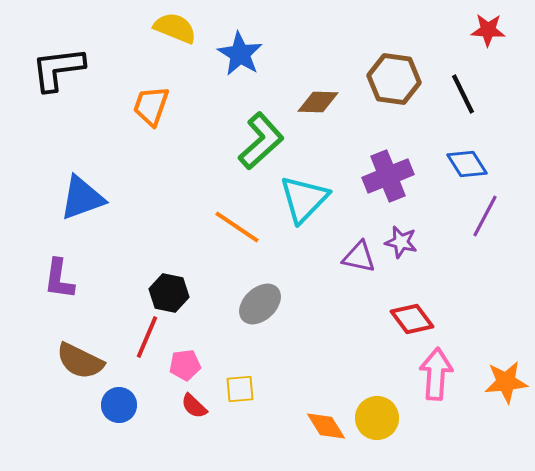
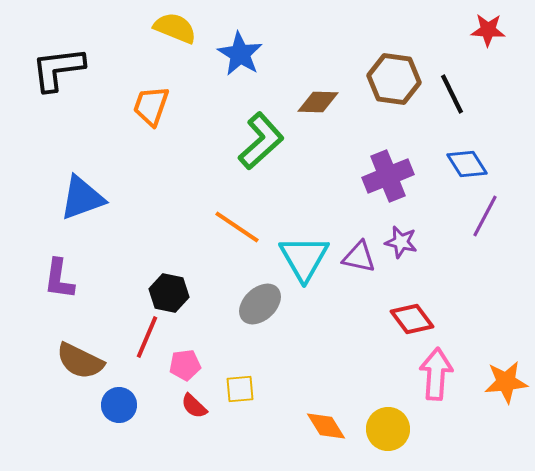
black line: moved 11 px left
cyan triangle: moved 59 px down; rotated 14 degrees counterclockwise
yellow circle: moved 11 px right, 11 px down
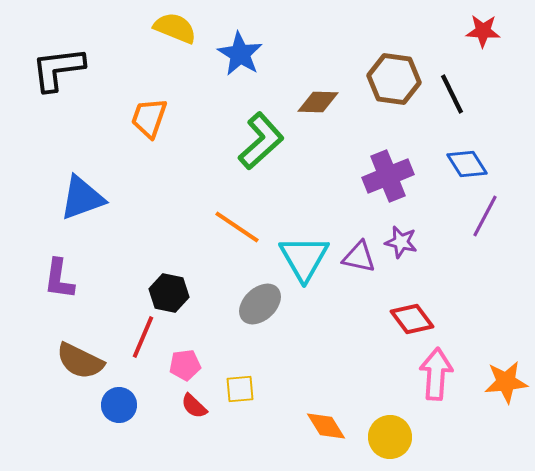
red star: moved 5 px left, 1 px down
orange trapezoid: moved 2 px left, 12 px down
red line: moved 4 px left
yellow circle: moved 2 px right, 8 px down
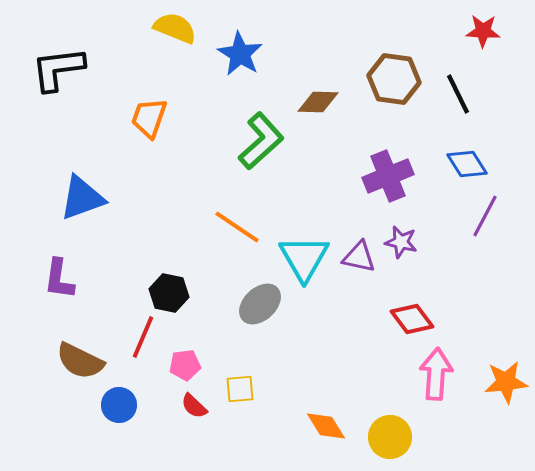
black line: moved 6 px right
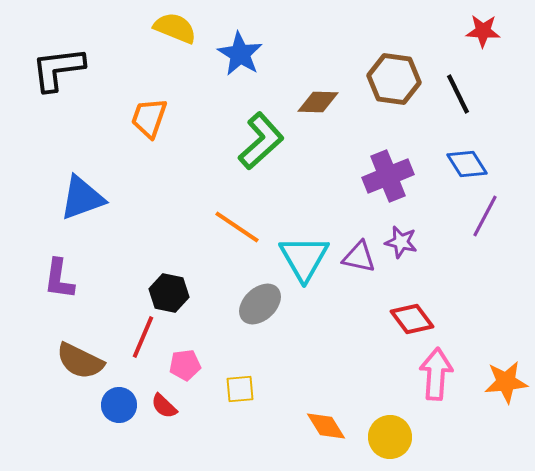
red semicircle: moved 30 px left
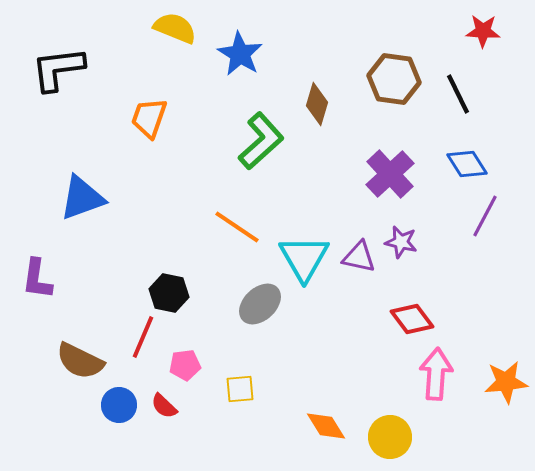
brown diamond: moved 1 px left, 2 px down; rotated 75 degrees counterclockwise
purple cross: moved 2 px right, 2 px up; rotated 21 degrees counterclockwise
purple L-shape: moved 22 px left
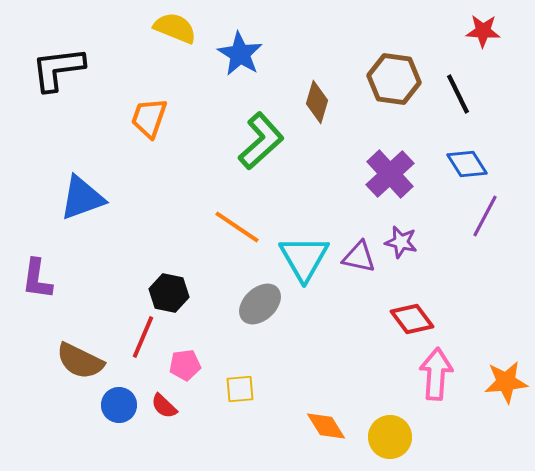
brown diamond: moved 2 px up
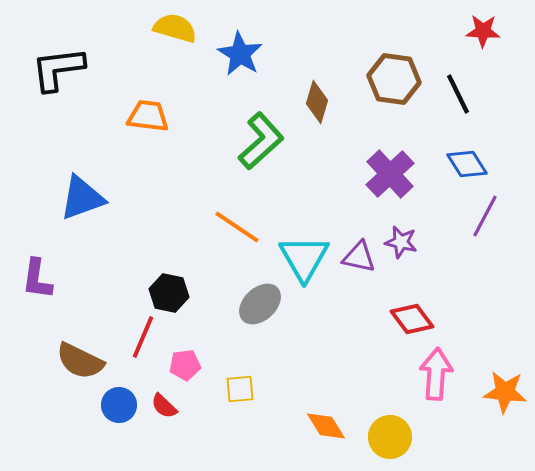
yellow semicircle: rotated 6 degrees counterclockwise
orange trapezoid: moved 1 px left, 2 px up; rotated 78 degrees clockwise
orange star: moved 1 px left, 10 px down; rotated 12 degrees clockwise
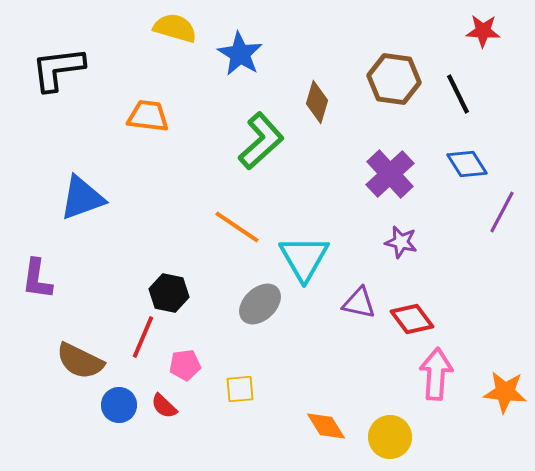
purple line: moved 17 px right, 4 px up
purple triangle: moved 46 px down
